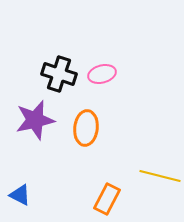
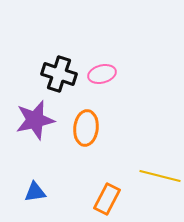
blue triangle: moved 15 px right, 3 px up; rotated 35 degrees counterclockwise
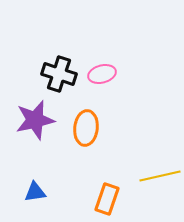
yellow line: rotated 27 degrees counterclockwise
orange rectangle: rotated 8 degrees counterclockwise
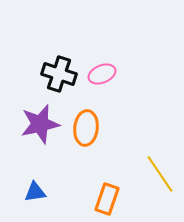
pink ellipse: rotated 8 degrees counterclockwise
purple star: moved 5 px right, 4 px down
yellow line: moved 2 px up; rotated 69 degrees clockwise
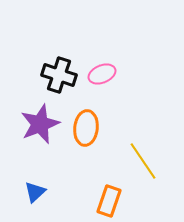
black cross: moved 1 px down
purple star: rotated 9 degrees counterclockwise
yellow line: moved 17 px left, 13 px up
blue triangle: rotated 35 degrees counterclockwise
orange rectangle: moved 2 px right, 2 px down
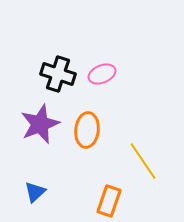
black cross: moved 1 px left, 1 px up
orange ellipse: moved 1 px right, 2 px down
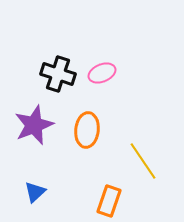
pink ellipse: moved 1 px up
purple star: moved 6 px left, 1 px down
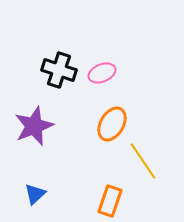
black cross: moved 1 px right, 4 px up
purple star: moved 1 px down
orange ellipse: moved 25 px right, 6 px up; rotated 24 degrees clockwise
blue triangle: moved 2 px down
orange rectangle: moved 1 px right
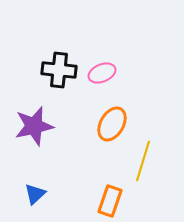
black cross: rotated 12 degrees counterclockwise
purple star: rotated 9 degrees clockwise
yellow line: rotated 51 degrees clockwise
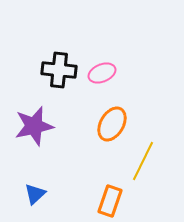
yellow line: rotated 9 degrees clockwise
